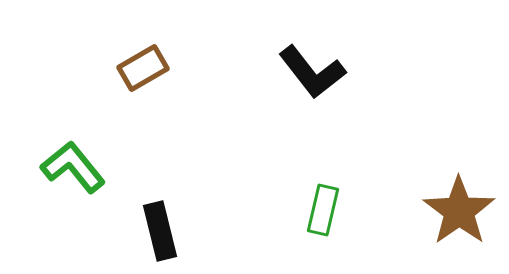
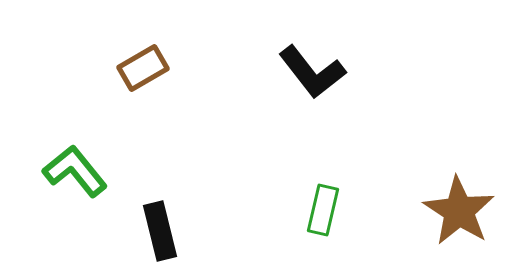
green L-shape: moved 2 px right, 4 px down
brown star: rotated 4 degrees counterclockwise
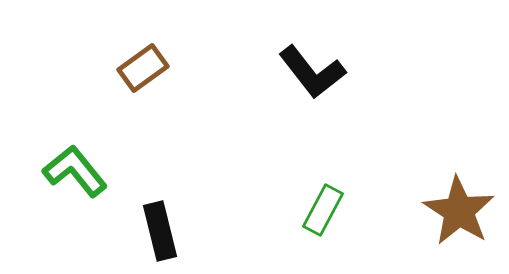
brown rectangle: rotated 6 degrees counterclockwise
green rectangle: rotated 15 degrees clockwise
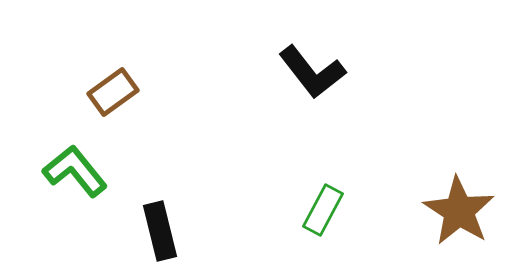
brown rectangle: moved 30 px left, 24 px down
